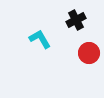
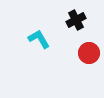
cyan L-shape: moved 1 px left
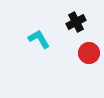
black cross: moved 2 px down
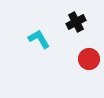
red circle: moved 6 px down
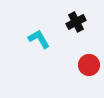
red circle: moved 6 px down
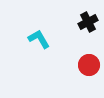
black cross: moved 12 px right
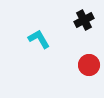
black cross: moved 4 px left, 2 px up
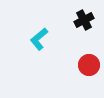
cyan L-shape: rotated 100 degrees counterclockwise
